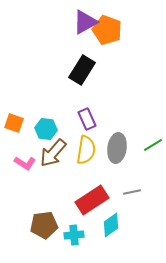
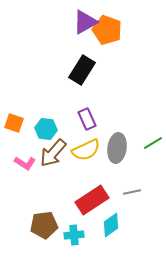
green line: moved 2 px up
yellow semicircle: rotated 56 degrees clockwise
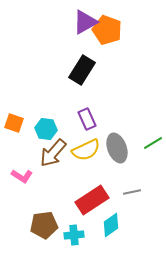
gray ellipse: rotated 28 degrees counterclockwise
pink L-shape: moved 3 px left, 13 px down
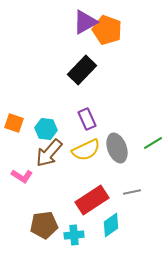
black rectangle: rotated 12 degrees clockwise
brown arrow: moved 4 px left
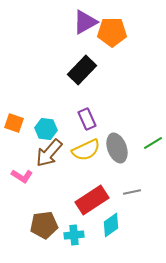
orange pentagon: moved 5 px right, 2 px down; rotated 20 degrees counterclockwise
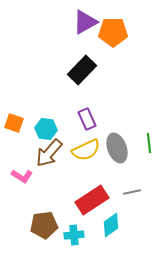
orange pentagon: moved 1 px right
green line: moved 4 px left; rotated 66 degrees counterclockwise
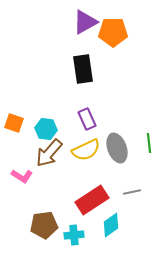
black rectangle: moved 1 px right, 1 px up; rotated 52 degrees counterclockwise
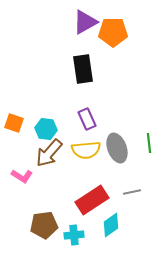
yellow semicircle: rotated 20 degrees clockwise
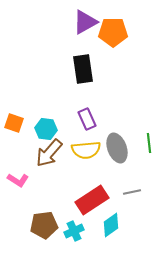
pink L-shape: moved 4 px left, 4 px down
cyan cross: moved 4 px up; rotated 18 degrees counterclockwise
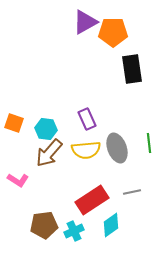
black rectangle: moved 49 px right
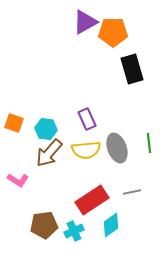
black rectangle: rotated 8 degrees counterclockwise
